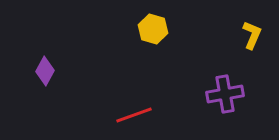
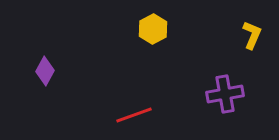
yellow hexagon: rotated 16 degrees clockwise
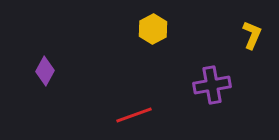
purple cross: moved 13 px left, 9 px up
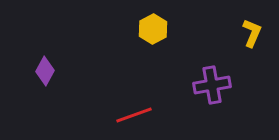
yellow L-shape: moved 2 px up
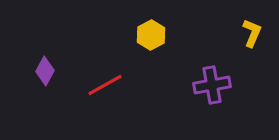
yellow hexagon: moved 2 px left, 6 px down
red line: moved 29 px left, 30 px up; rotated 9 degrees counterclockwise
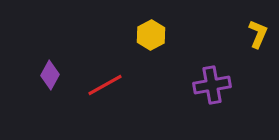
yellow L-shape: moved 6 px right, 1 px down
purple diamond: moved 5 px right, 4 px down
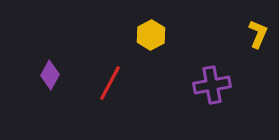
red line: moved 5 px right, 2 px up; rotated 33 degrees counterclockwise
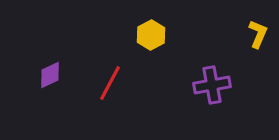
purple diamond: rotated 36 degrees clockwise
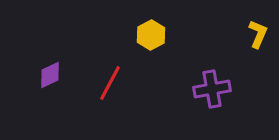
purple cross: moved 4 px down
